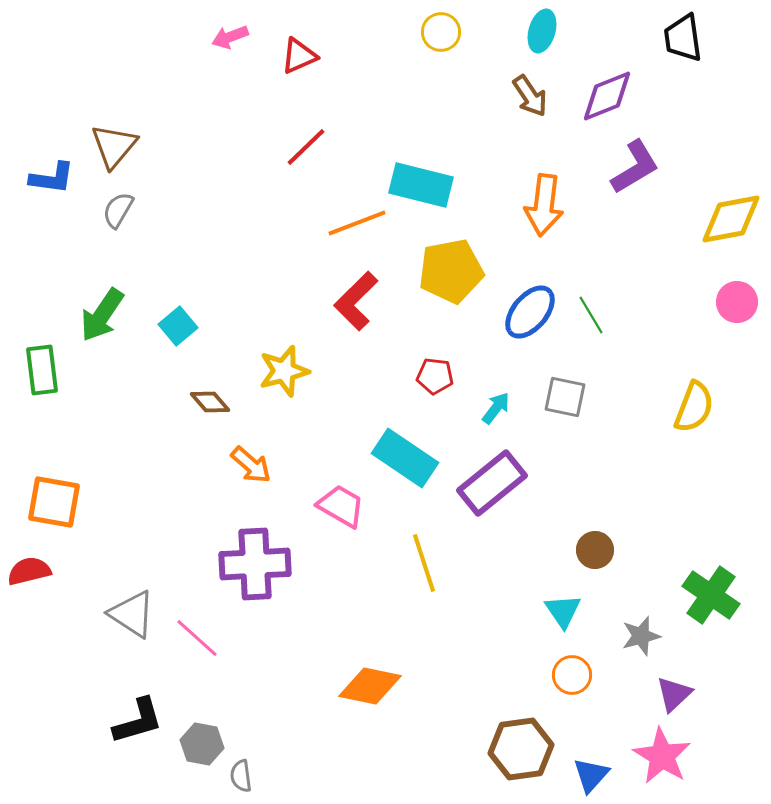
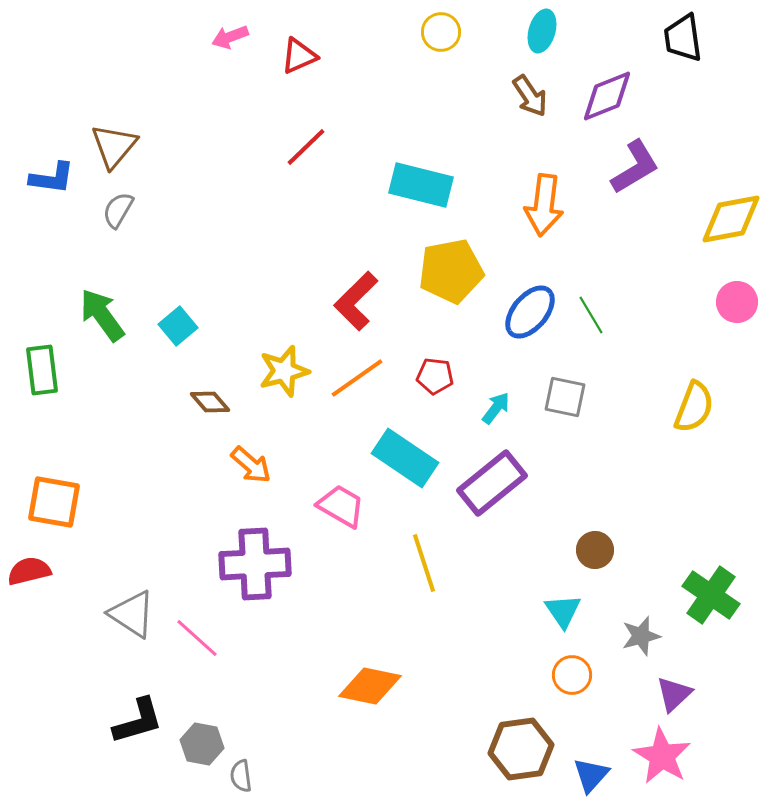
orange line at (357, 223): moved 155 px down; rotated 14 degrees counterclockwise
green arrow at (102, 315): rotated 110 degrees clockwise
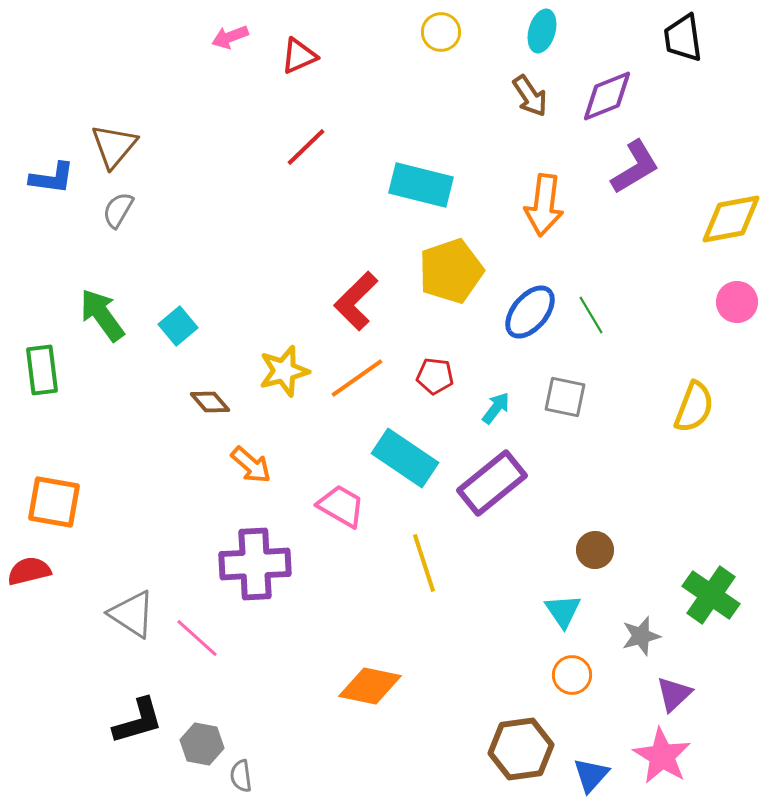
yellow pentagon at (451, 271): rotated 8 degrees counterclockwise
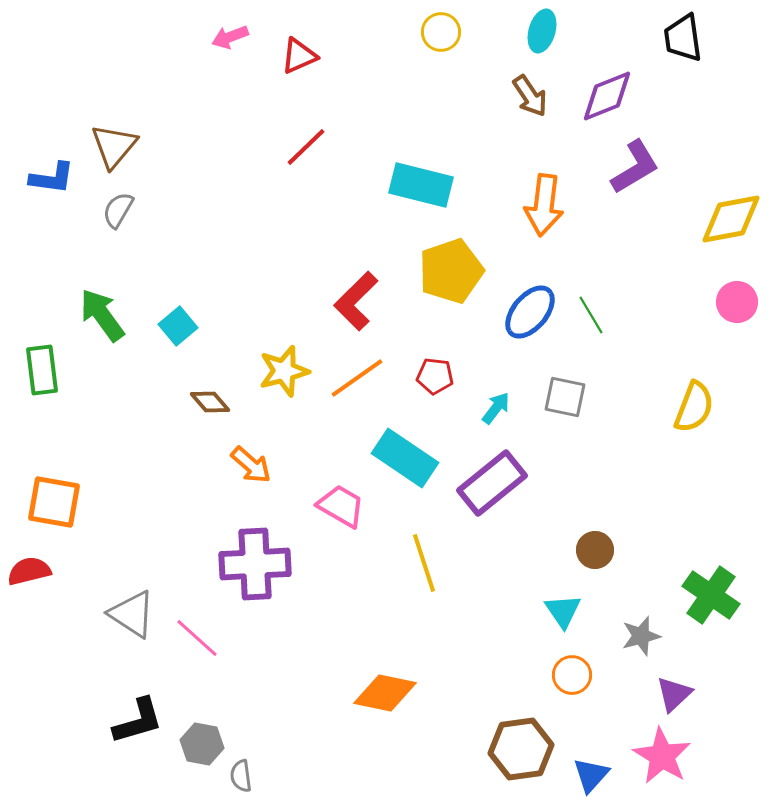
orange diamond at (370, 686): moved 15 px right, 7 px down
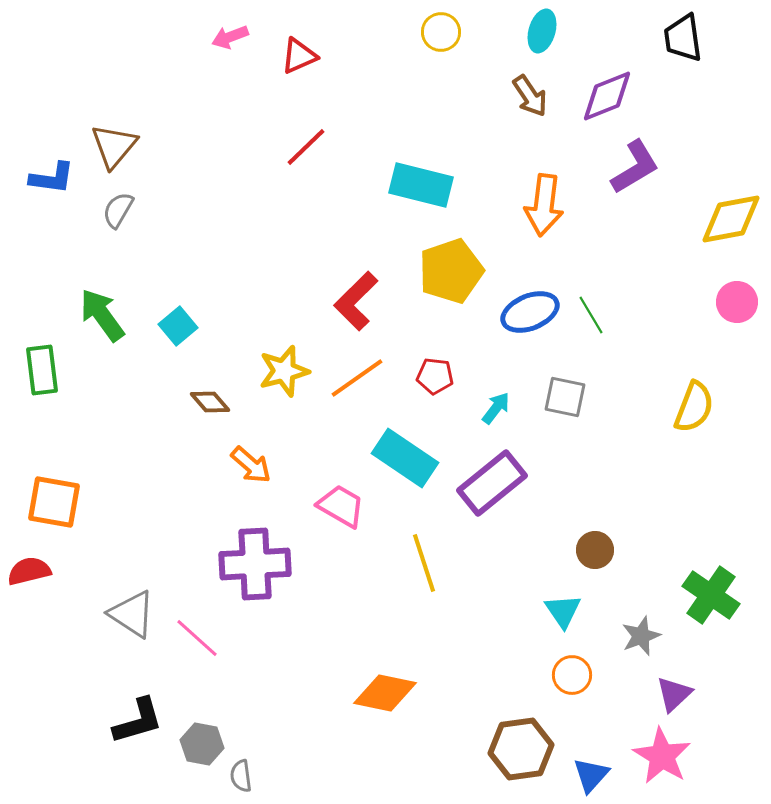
blue ellipse at (530, 312): rotated 28 degrees clockwise
gray star at (641, 636): rotated 6 degrees counterclockwise
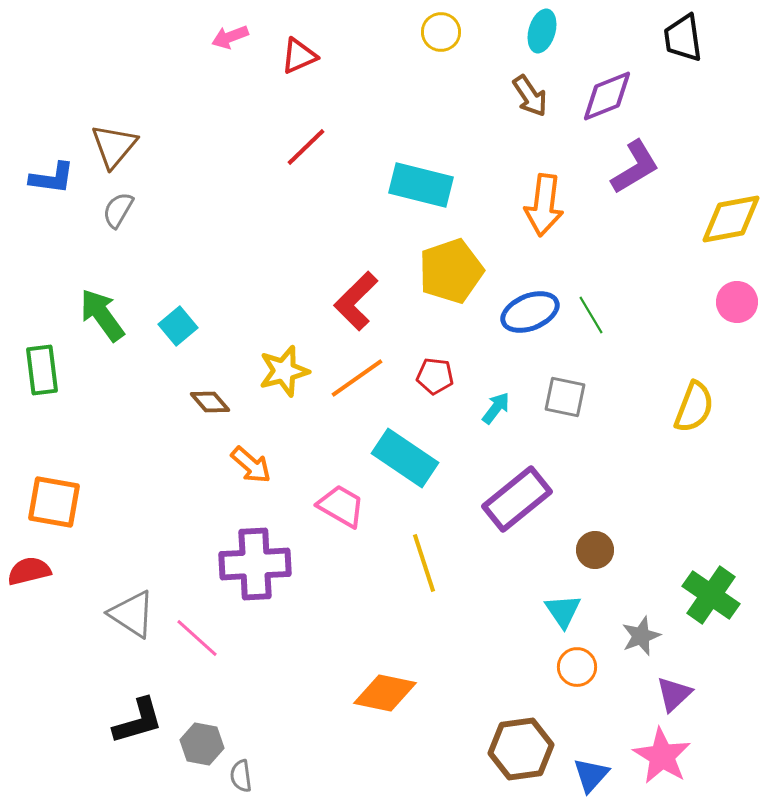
purple rectangle at (492, 483): moved 25 px right, 16 px down
orange circle at (572, 675): moved 5 px right, 8 px up
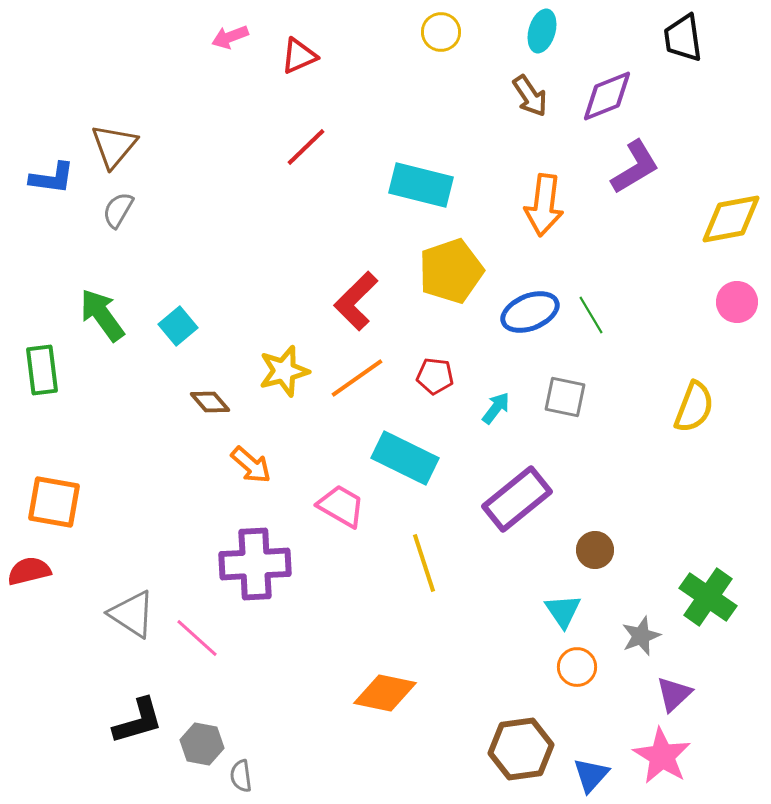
cyan rectangle at (405, 458): rotated 8 degrees counterclockwise
green cross at (711, 595): moved 3 px left, 2 px down
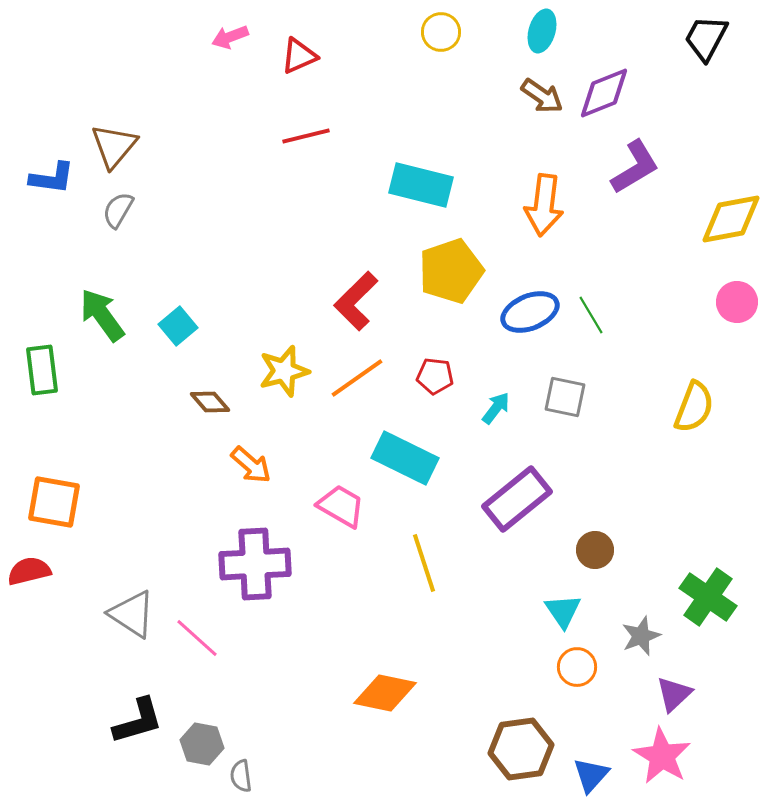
black trapezoid at (683, 38): moved 23 px right; rotated 36 degrees clockwise
brown arrow at (530, 96): moved 12 px right; rotated 21 degrees counterclockwise
purple diamond at (607, 96): moved 3 px left, 3 px up
red line at (306, 147): moved 11 px up; rotated 30 degrees clockwise
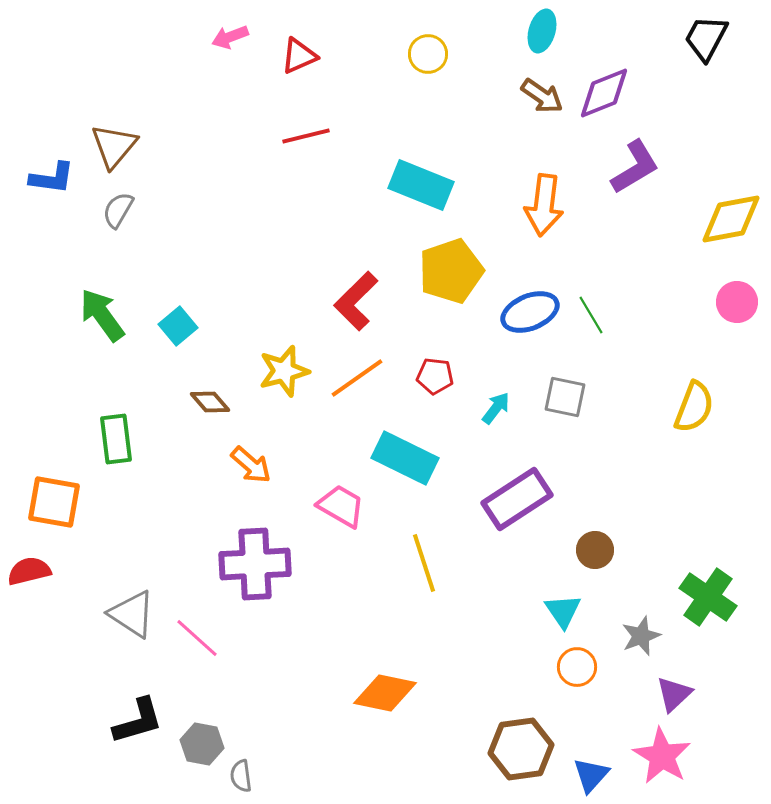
yellow circle at (441, 32): moved 13 px left, 22 px down
cyan rectangle at (421, 185): rotated 8 degrees clockwise
green rectangle at (42, 370): moved 74 px right, 69 px down
purple rectangle at (517, 499): rotated 6 degrees clockwise
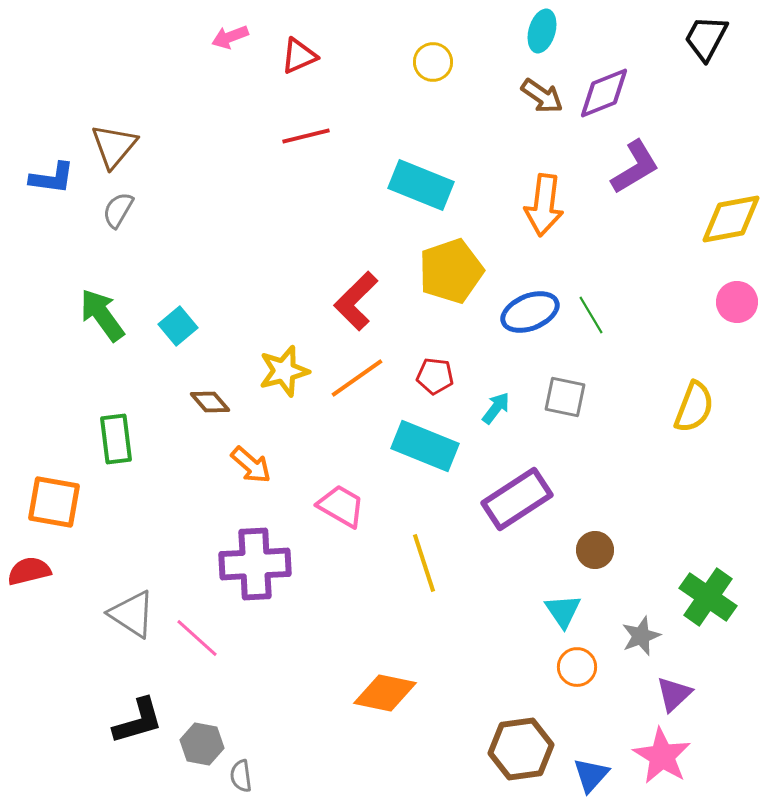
yellow circle at (428, 54): moved 5 px right, 8 px down
cyan rectangle at (405, 458): moved 20 px right, 12 px up; rotated 4 degrees counterclockwise
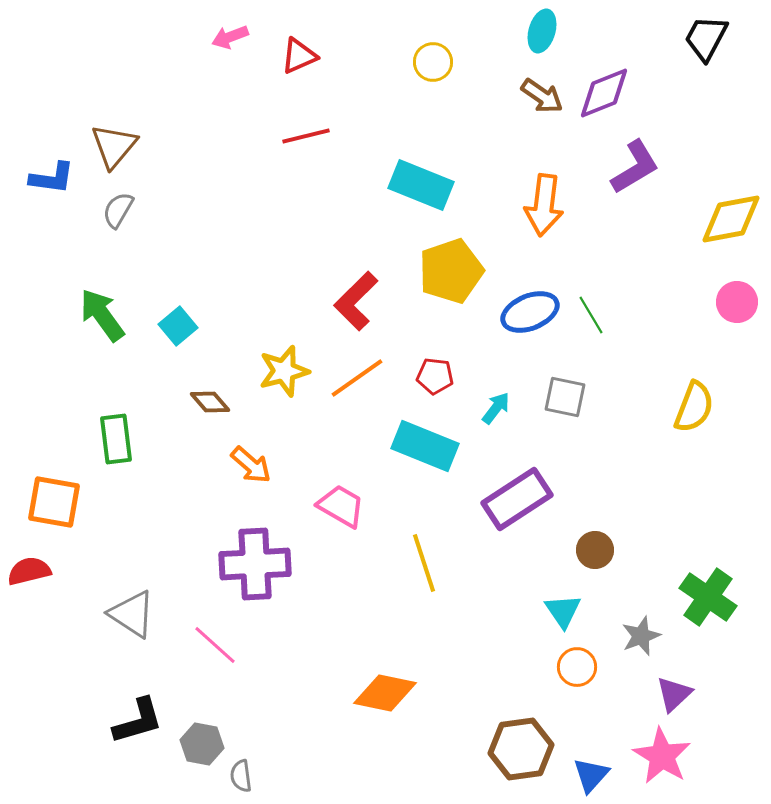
pink line at (197, 638): moved 18 px right, 7 px down
